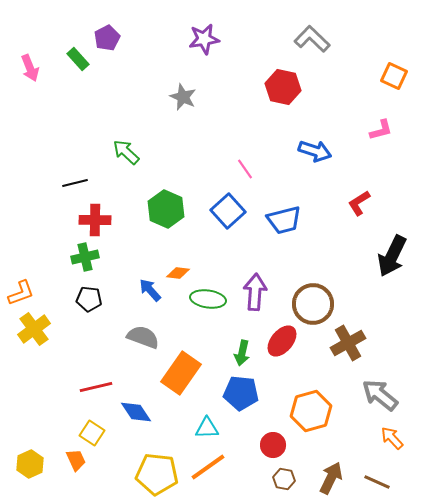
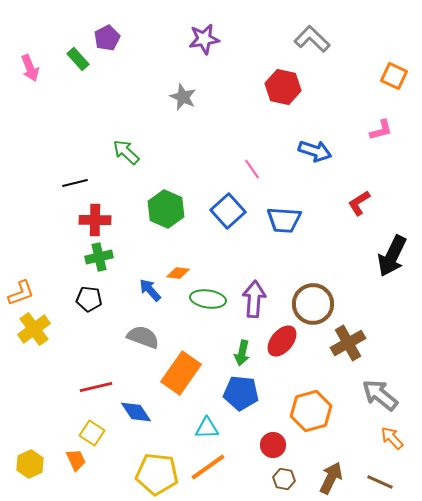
pink line at (245, 169): moved 7 px right
blue trapezoid at (284, 220): rotated 18 degrees clockwise
green cross at (85, 257): moved 14 px right
purple arrow at (255, 292): moved 1 px left, 7 px down
brown line at (377, 482): moved 3 px right
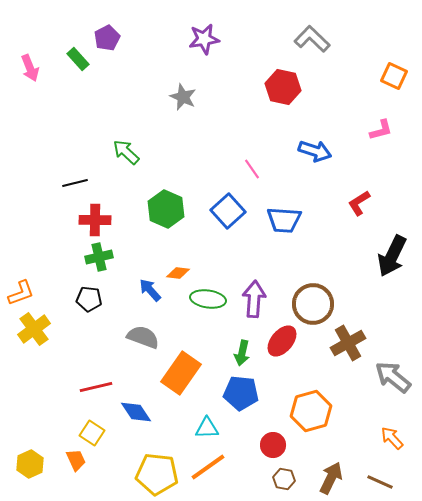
gray arrow at (380, 395): moved 13 px right, 18 px up
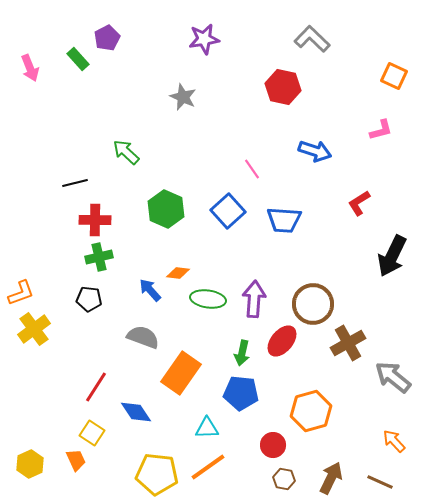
red line at (96, 387): rotated 44 degrees counterclockwise
orange arrow at (392, 438): moved 2 px right, 3 px down
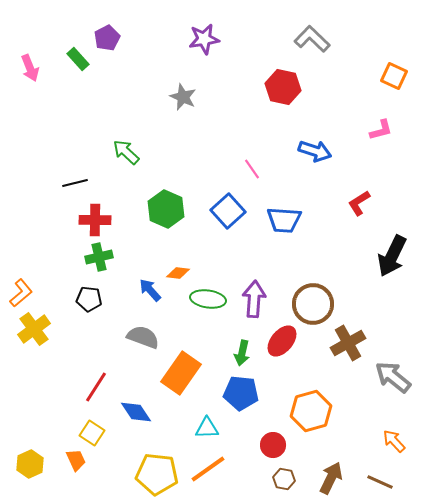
orange L-shape at (21, 293): rotated 20 degrees counterclockwise
orange line at (208, 467): moved 2 px down
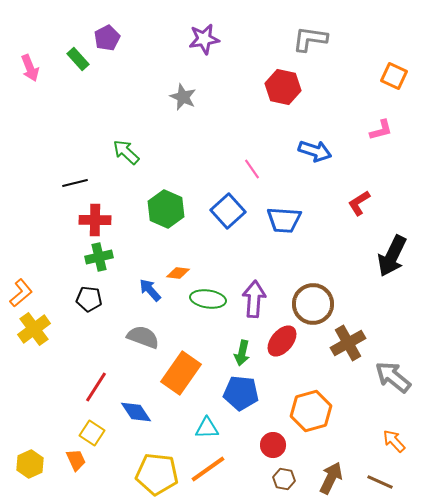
gray L-shape at (312, 39): moved 2 px left; rotated 36 degrees counterclockwise
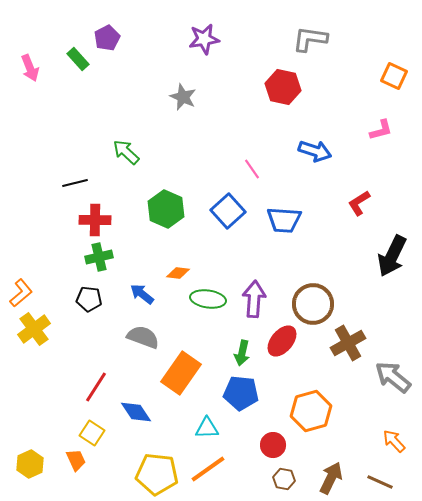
blue arrow at (150, 290): moved 8 px left, 4 px down; rotated 10 degrees counterclockwise
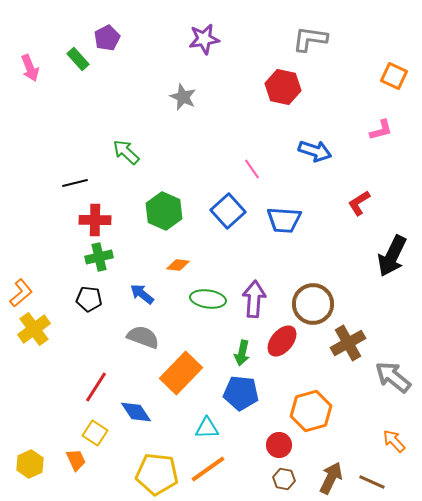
green hexagon at (166, 209): moved 2 px left, 2 px down
orange diamond at (178, 273): moved 8 px up
orange rectangle at (181, 373): rotated 9 degrees clockwise
yellow square at (92, 433): moved 3 px right
red circle at (273, 445): moved 6 px right
brown line at (380, 482): moved 8 px left
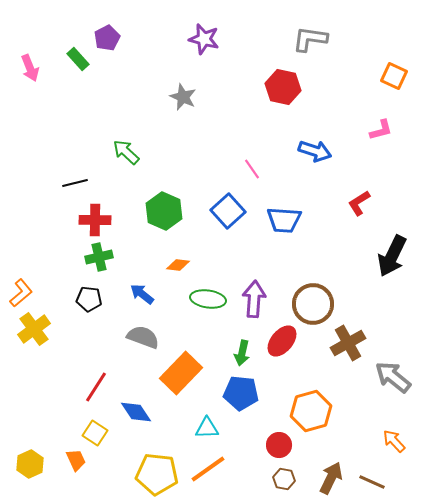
purple star at (204, 39): rotated 24 degrees clockwise
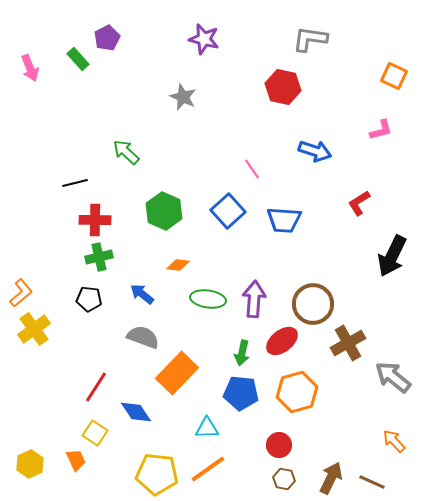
red ellipse at (282, 341): rotated 12 degrees clockwise
orange rectangle at (181, 373): moved 4 px left
orange hexagon at (311, 411): moved 14 px left, 19 px up
